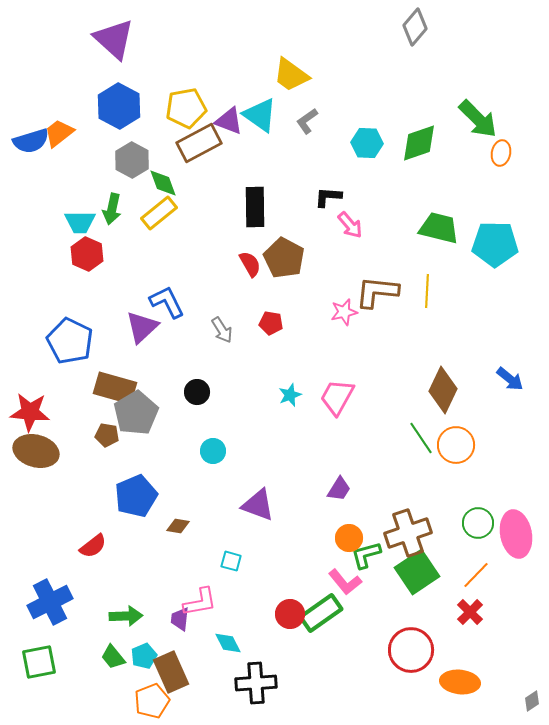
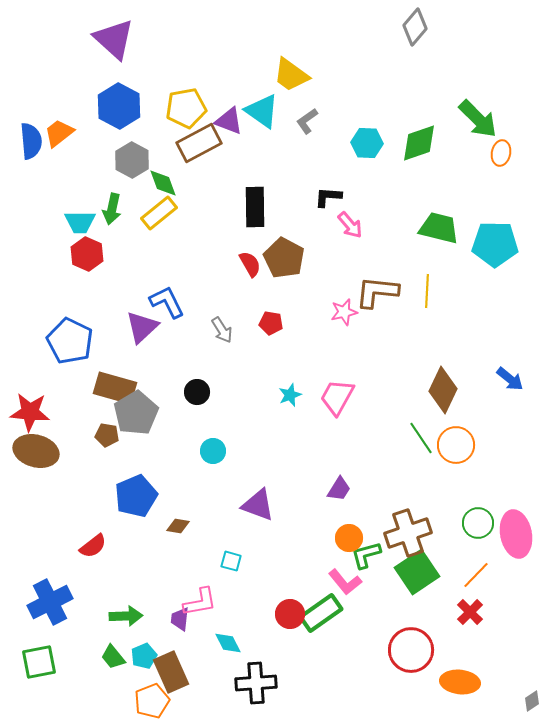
cyan triangle at (260, 115): moved 2 px right, 4 px up
blue semicircle at (31, 141): rotated 78 degrees counterclockwise
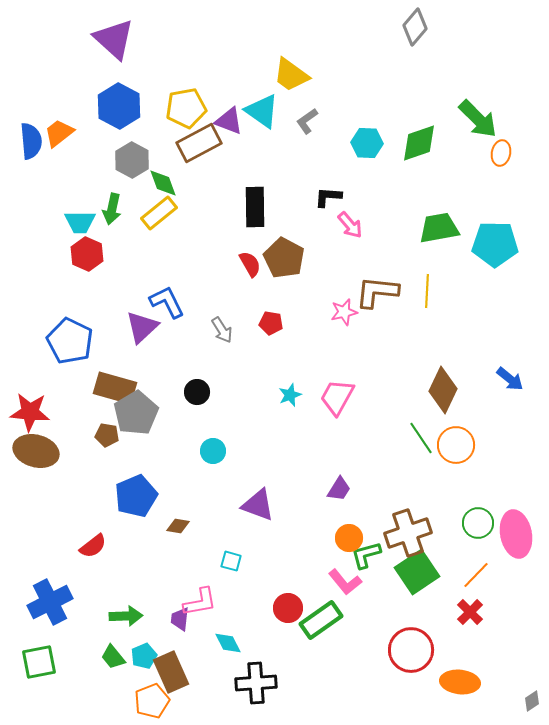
green trapezoid at (439, 228): rotated 24 degrees counterclockwise
green rectangle at (321, 613): moved 7 px down
red circle at (290, 614): moved 2 px left, 6 px up
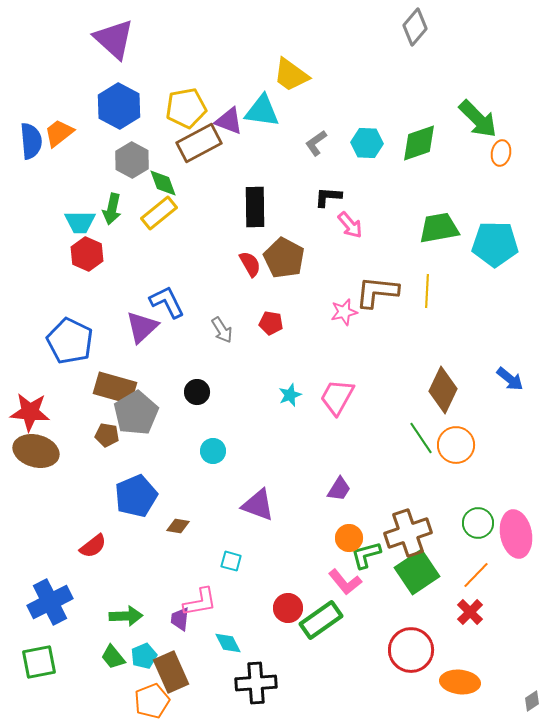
cyan triangle at (262, 111): rotated 27 degrees counterclockwise
gray L-shape at (307, 121): moved 9 px right, 22 px down
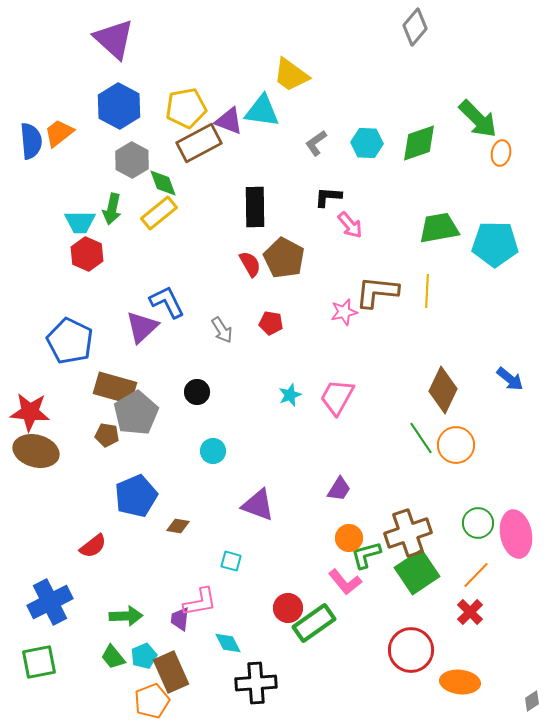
green rectangle at (321, 620): moved 7 px left, 3 px down
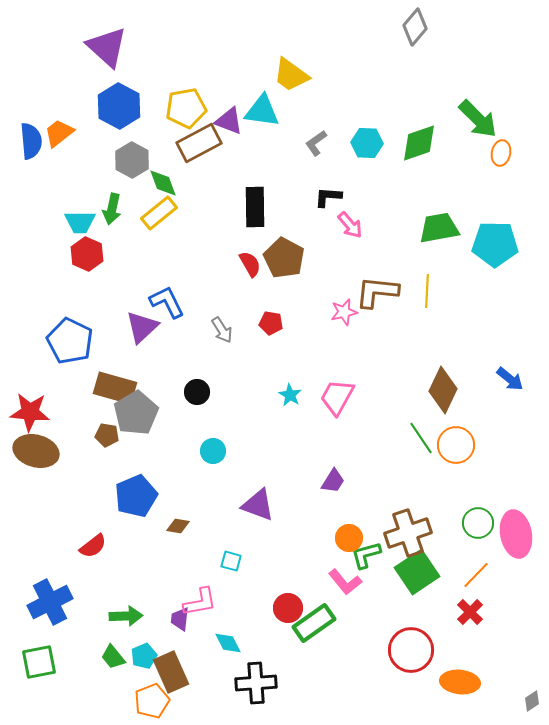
purple triangle at (114, 39): moved 7 px left, 8 px down
cyan star at (290, 395): rotated 20 degrees counterclockwise
purple trapezoid at (339, 489): moved 6 px left, 8 px up
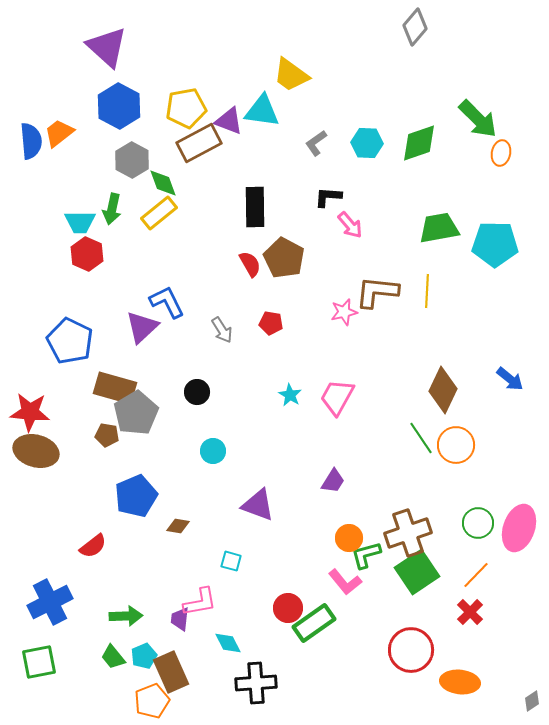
pink ellipse at (516, 534): moved 3 px right, 6 px up; rotated 30 degrees clockwise
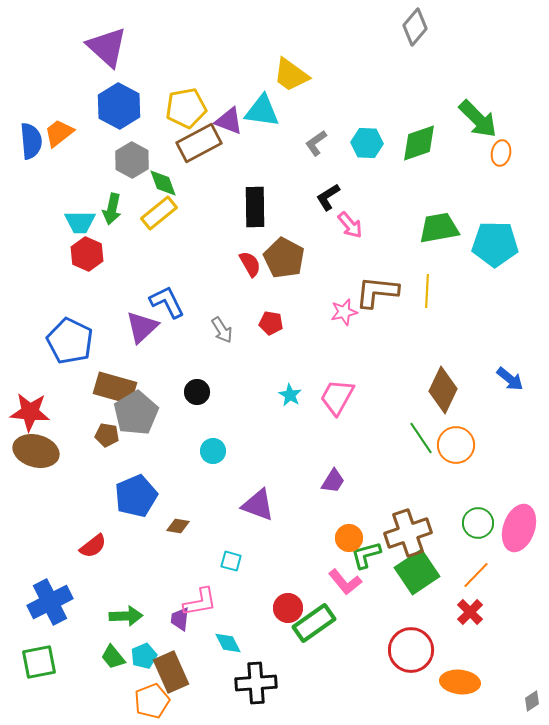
black L-shape at (328, 197): rotated 36 degrees counterclockwise
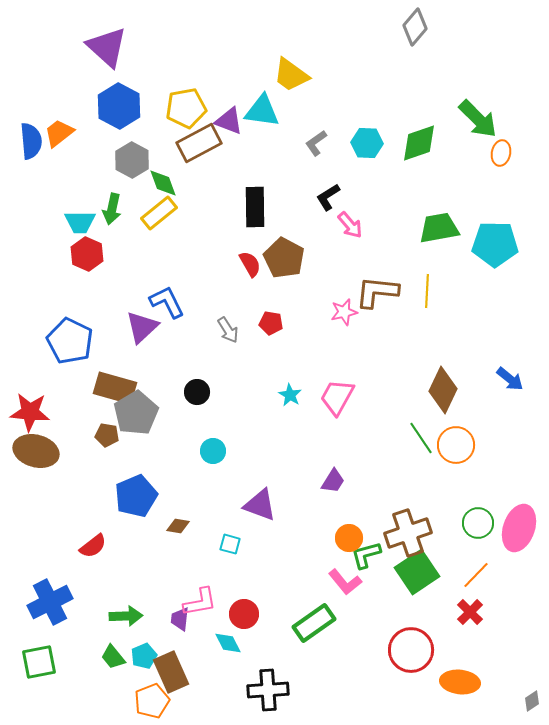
gray arrow at (222, 330): moved 6 px right
purple triangle at (258, 505): moved 2 px right
cyan square at (231, 561): moved 1 px left, 17 px up
red circle at (288, 608): moved 44 px left, 6 px down
black cross at (256, 683): moved 12 px right, 7 px down
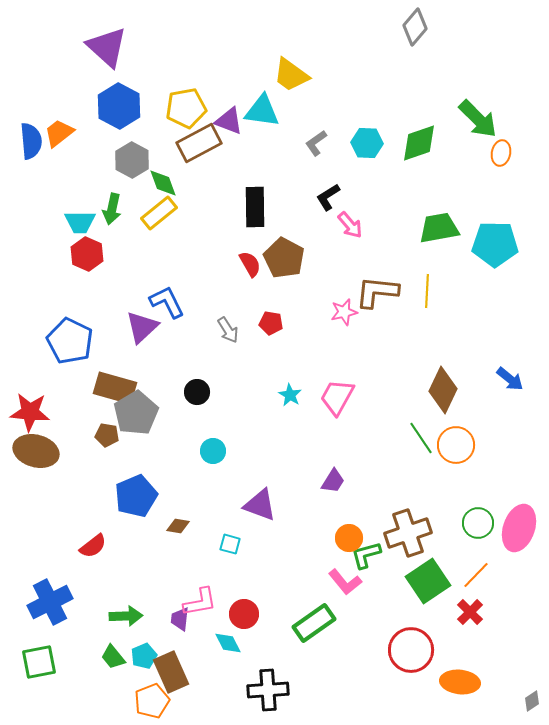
green square at (417, 572): moved 11 px right, 9 px down
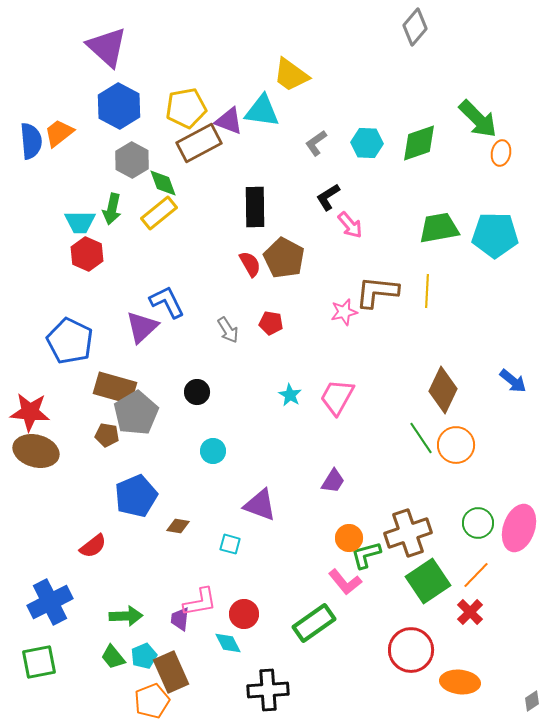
cyan pentagon at (495, 244): moved 9 px up
blue arrow at (510, 379): moved 3 px right, 2 px down
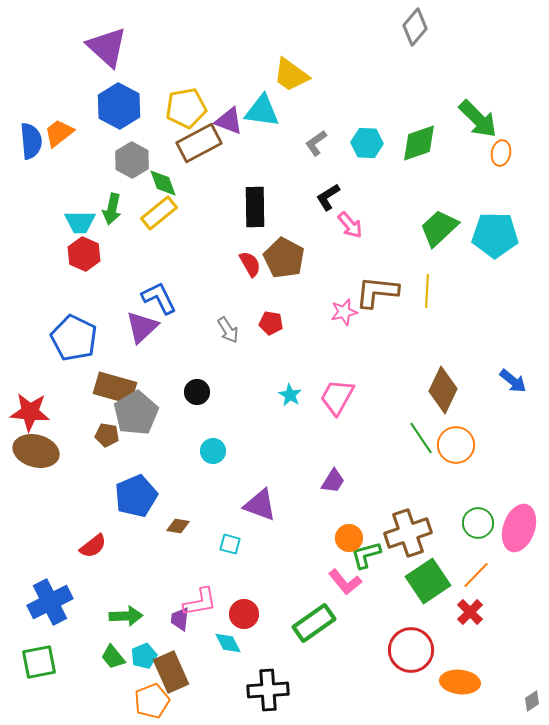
green trapezoid at (439, 228): rotated 33 degrees counterclockwise
red hexagon at (87, 254): moved 3 px left
blue L-shape at (167, 302): moved 8 px left, 4 px up
blue pentagon at (70, 341): moved 4 px right, 3 px up
